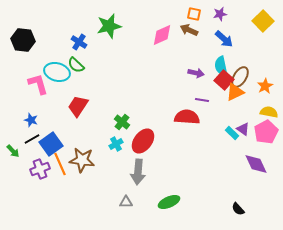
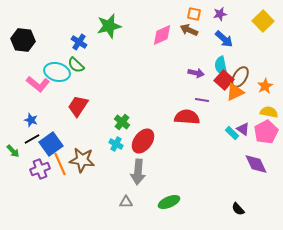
pink L-shape: rotated 145 degrees clockwise
cyan cross: rotated 32 degrees counterclockwise
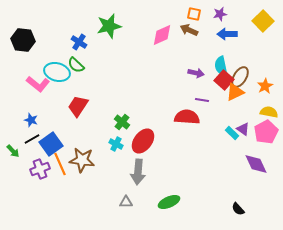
blue arrow: moved 3 px right, 5 px up; rotated 138 degrees clockwise
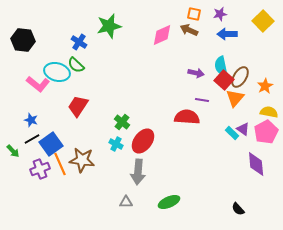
orange triangle: moved 6 px down; rotated 24 degrees counterclockwise
purple diamond: rotated 20 degrees clockwise
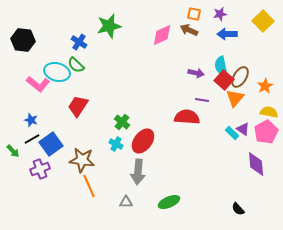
orange line: moved 29 px right, 22 px down
